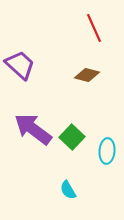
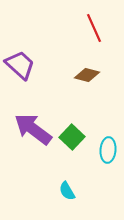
cyan ellipse: moved 1 px right, 1 px up
cyan semicircle: moved 1 px left, 1 px down
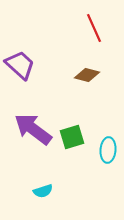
green square: rotated 30 degrees clockwise
cyan semicircle: moved 24 px left; rotated 78 degrees counterclockwise
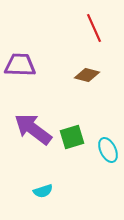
purple trapezoid: rotated 40 degrees counterclockwise
cyan ellipse: rotated 30 degrees counterclockwise
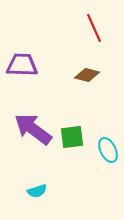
purple trapezoid: moved 2 px right
green square: rotated 10 degrees clockwise
cyan semicircle: moved 6 px left
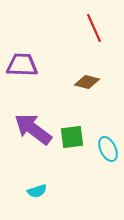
brown diamond: moved 7 px down
cyan ellipse: moved 1 px up
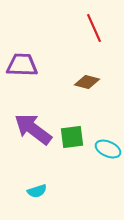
cyan ellipse: rotated 40 degrees counterclockwise
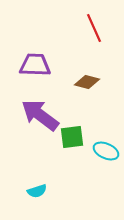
purple trapezoid: moved 13 px right
purple arrow: moved 7 px right, 14 px up
cyan ellipse: moved 2 px left, 2 px down
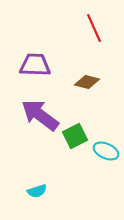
green square: moved 3 px right, 1 px up; rotated 20 degrees counterclockwise
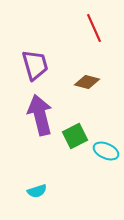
purple trapezoid: rotated 72 degrees clockwise
purple arrow: rotated 39 degrees clockwise
